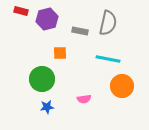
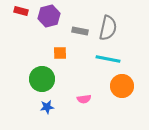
purple hexagon: moved 2 px right, 3 px up
gray semicircle: moved 5 px down
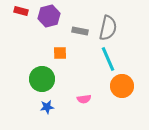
cyan line: rotated 55 degrees clockwise
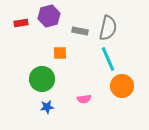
red rectangle: moved 12 px down; rotated 24 degrees counterclockwise
